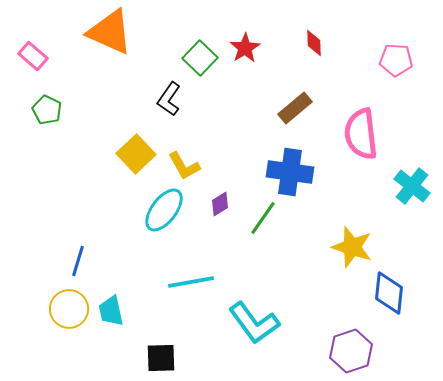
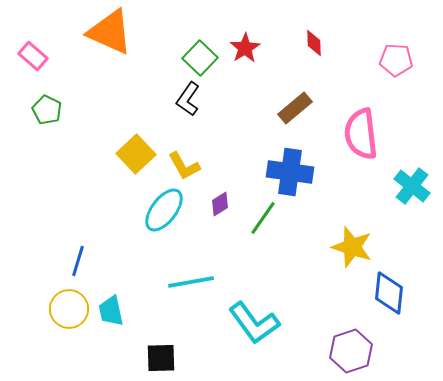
black L-shape: moved 19 px right
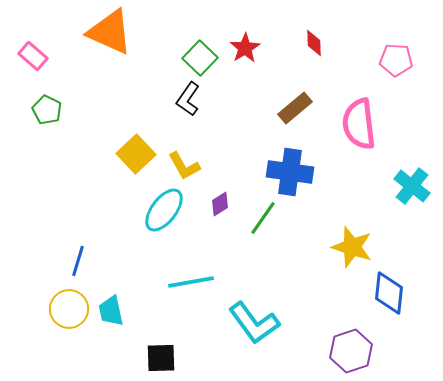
pink semicircle: moved 2 px left, 10 px up
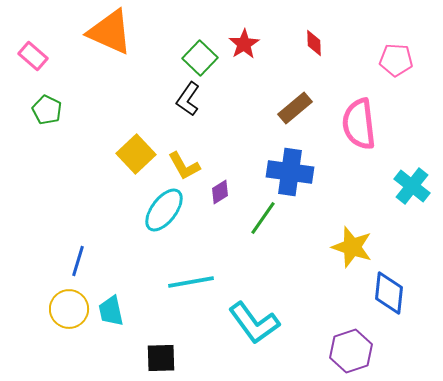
red star: moved 1 px left, 4 px up
purple diamond: moved 12 px up
